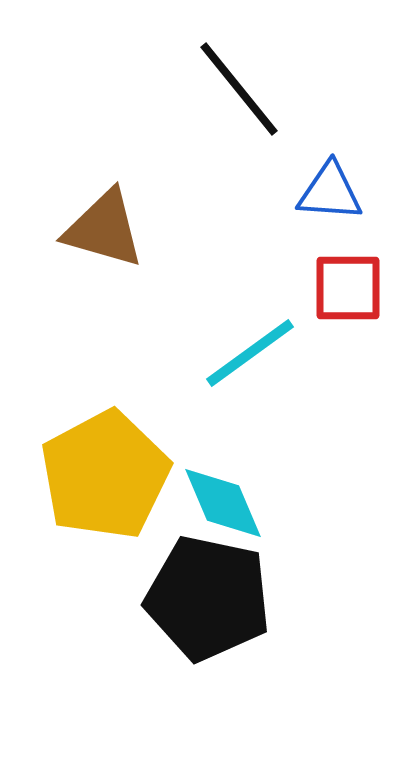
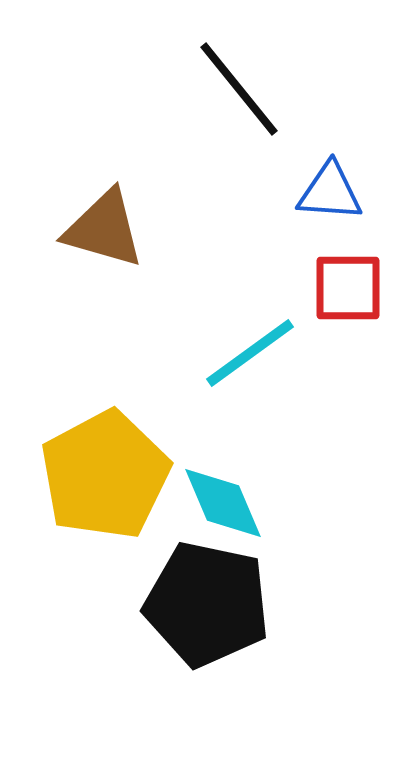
black pentagon: moved 1 px left, 6 px down
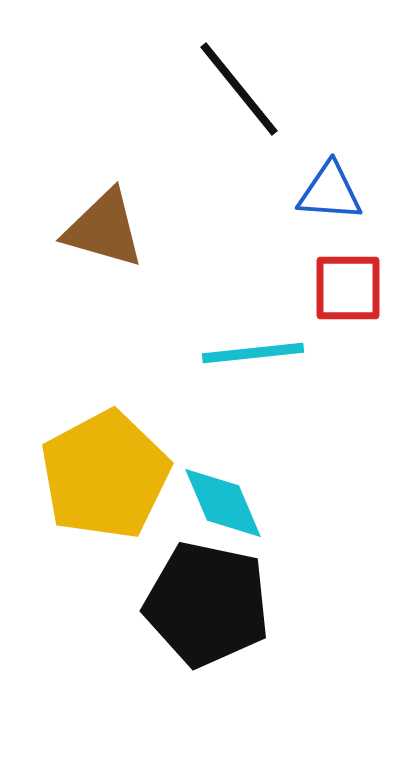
cyan line: moved 3 px right; rotated 30 degrees clockwise
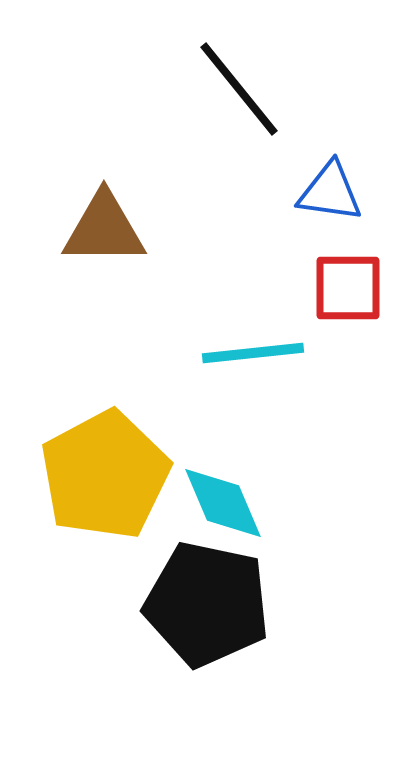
blue triangle: rotated 4 degrees clockwise
brown triangle: rotated 16 degrees counterclockwise
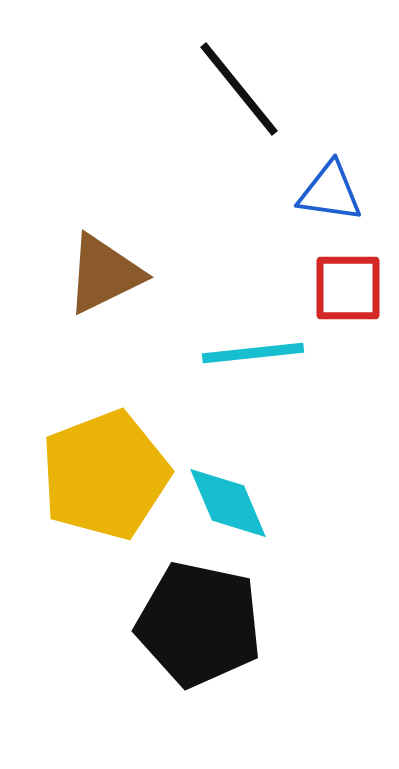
brown triangle: moved 45 px down; rotated 26 degrees counterclockwise
yellow pentagon: rotated 7 degrees clockwise
cyan diamond: moved 5 px right
black pentagon: moved 8 px left, 20 px down
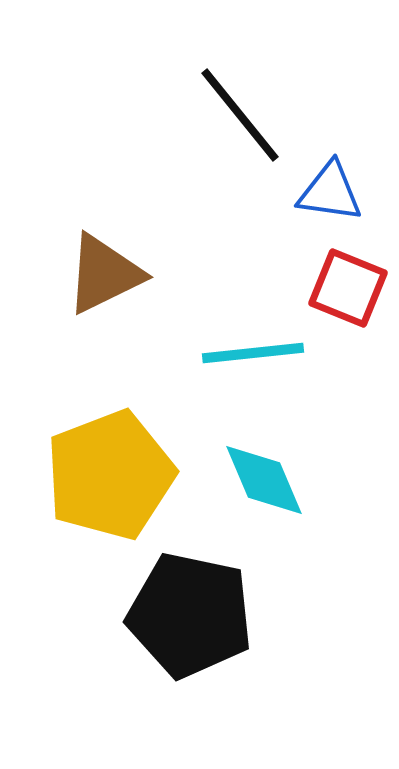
black line: moved 1 px right, 26 px down
red square: rotated 22 degrees clockwise
yellow pentagon: moved 5 px right
cyan diamond: moved 36 px right, 23 px up
black pentagon: moved 9 px left, 9 px up
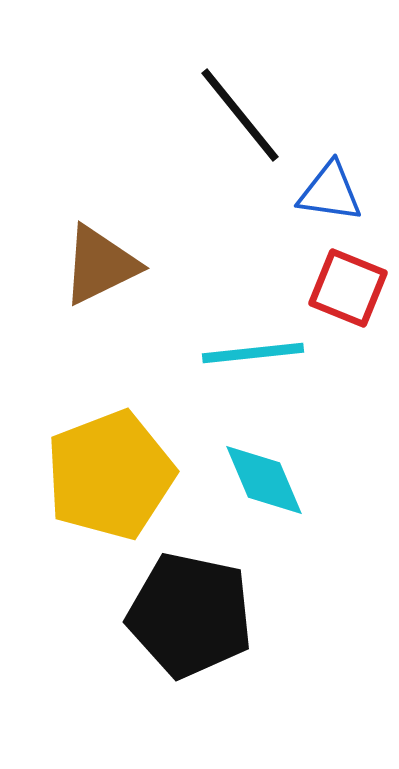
brown triangle: moved 4 px left, 9 px up
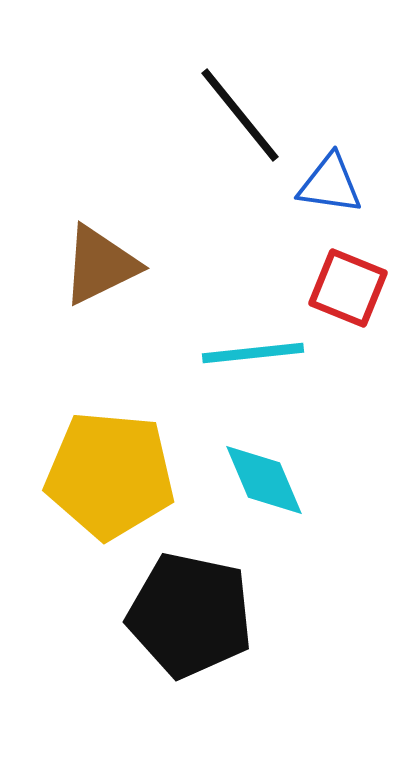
blue triangle: moved 8 px up
yellow pentagon: rotated 26 degrees clockwise
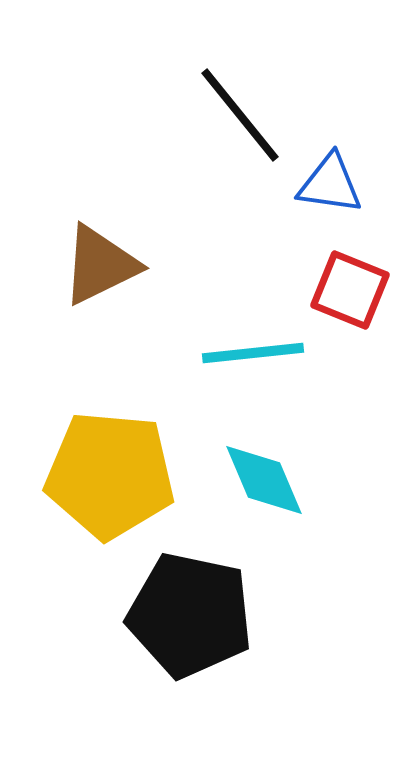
red square: moved 2 px right, 2 px down
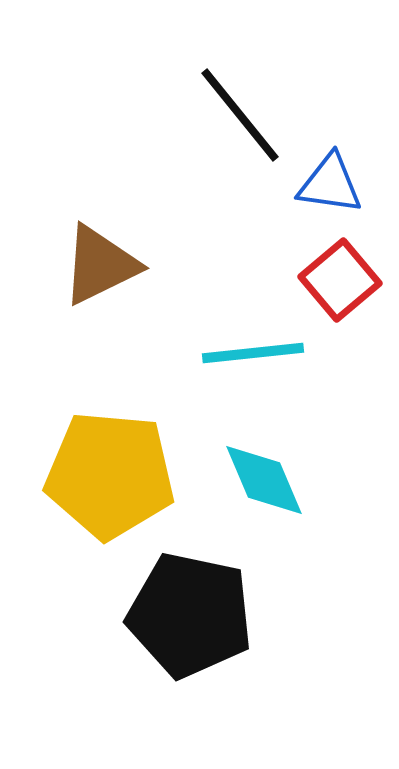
red square: moved 10 px left, 10 px up; rotated 28 degrees clockwise
